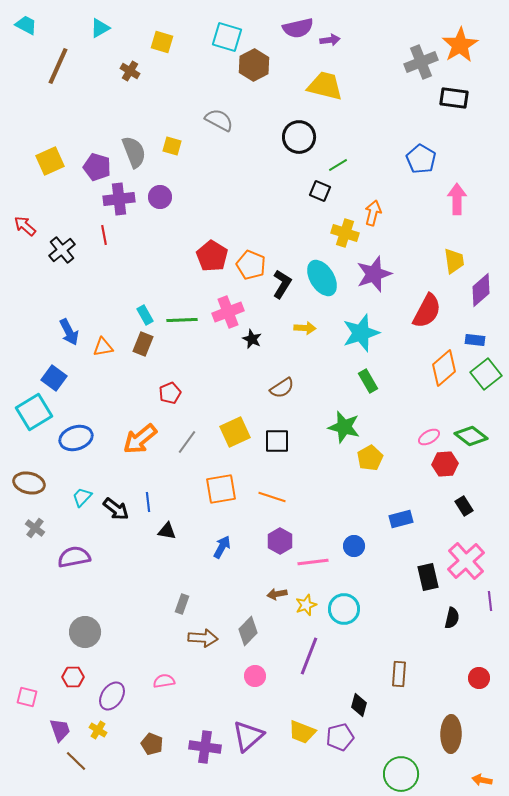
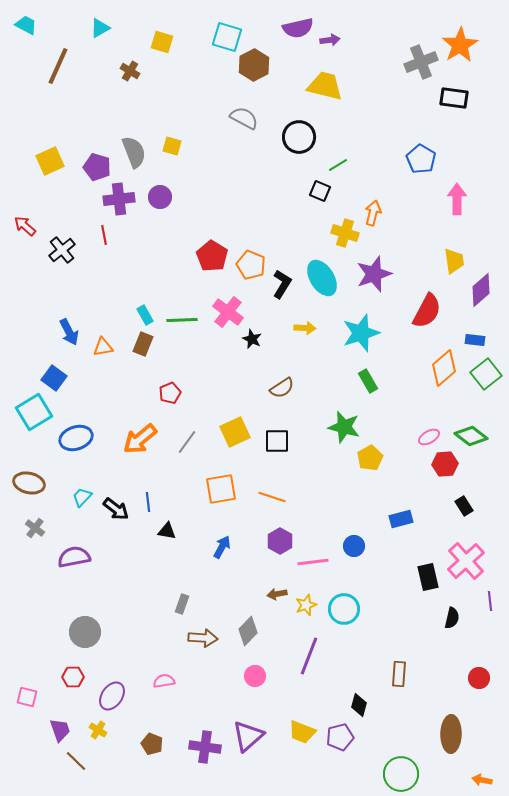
gray semicircle at (219, 120): moved 25 px right, 2 px up
pink cross at (228, 312): rotated 32 degrees counterclockwise
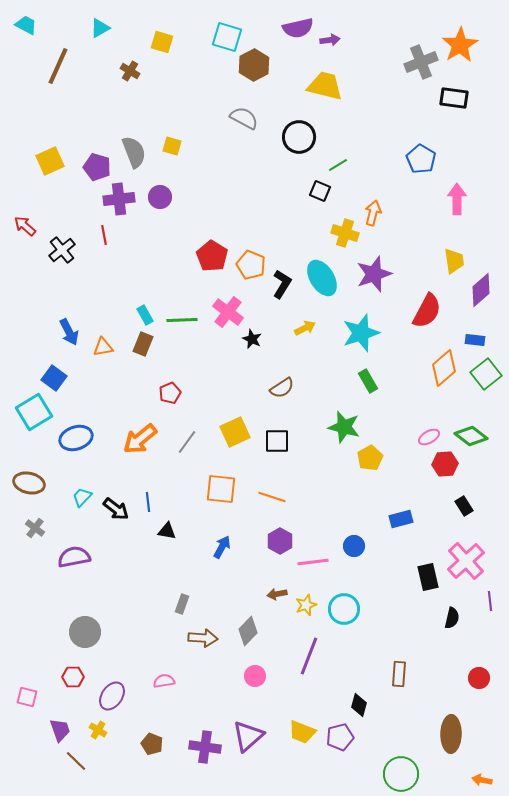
yellow arrow at (305, 328): rotated 30 degrees counterclockwise
orange square at (221, 489): rotated 16 degrees clockwise
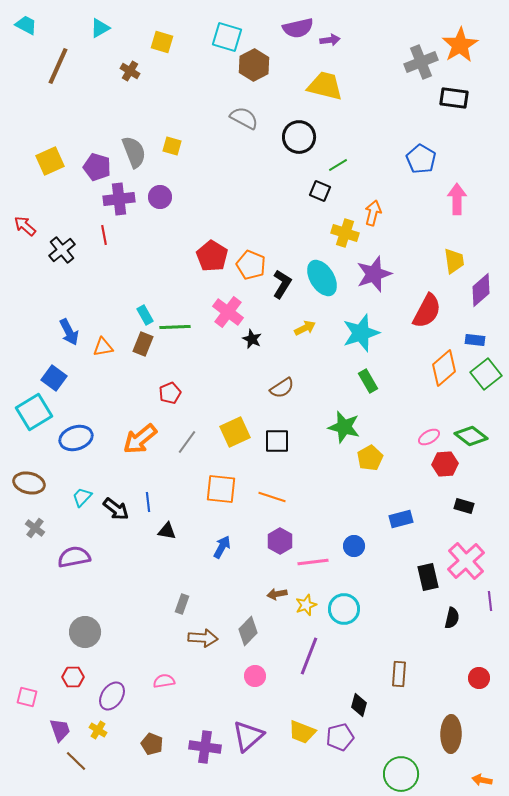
green line at (182, 320): moved 7 px left, 7 px down
black rectangle at (464, 506): rotated 42 degrees counterclockwise
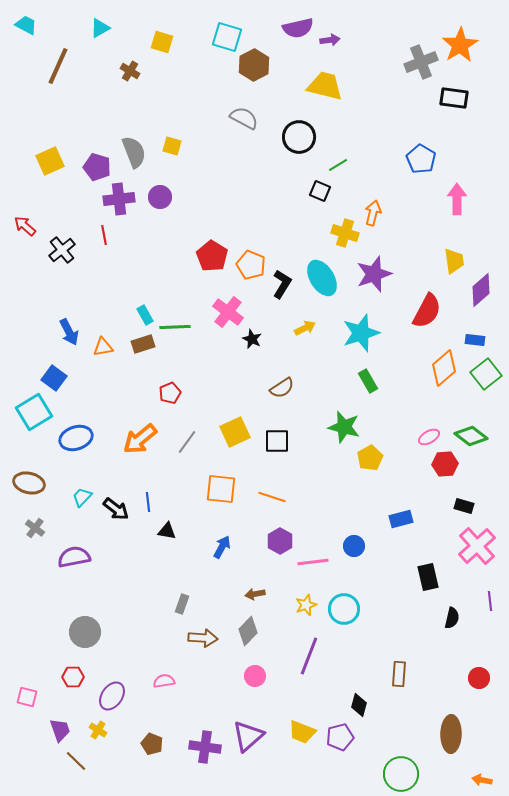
brown rectangle at (143, 344): rotated 50 degrees clockwise
pink cross at (466, 561): moved 11 px right, 15 px up
brown arrow at (277, 594): moved 22 px left
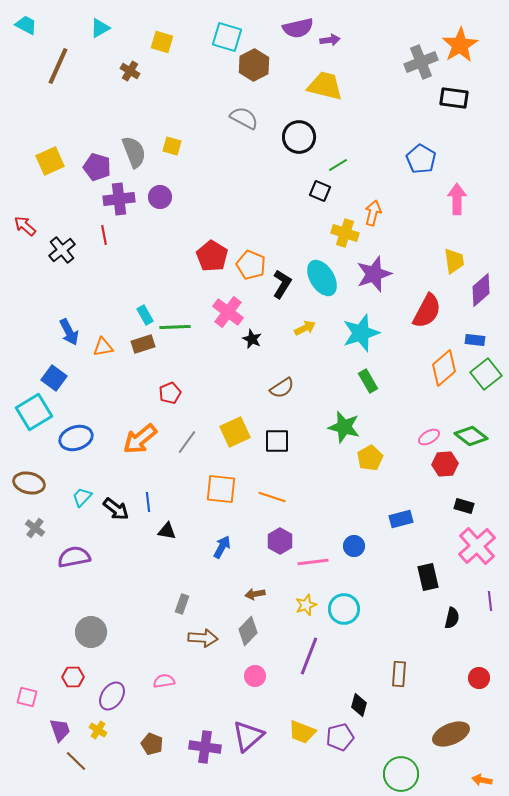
gray circle at (85, 632): moved 6 px right
brown ellipse at (451, 734): rotated 66 degrees clockwise
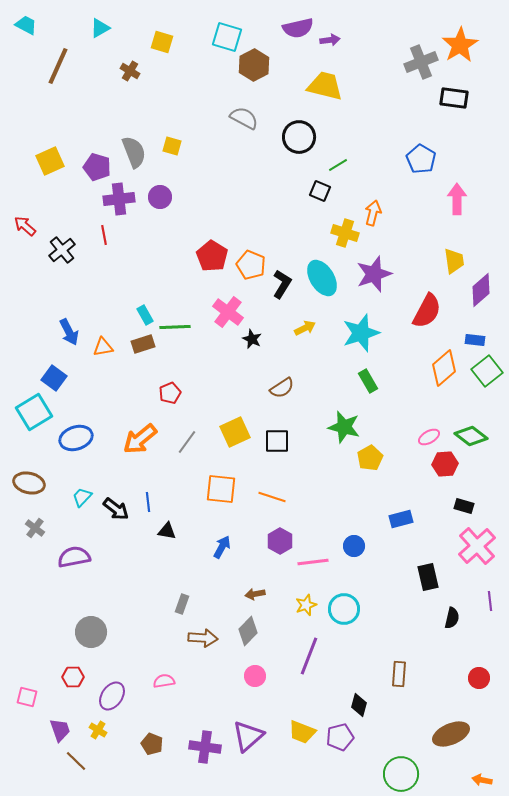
green square at (486, 374): moved 1 px right, 3 px up
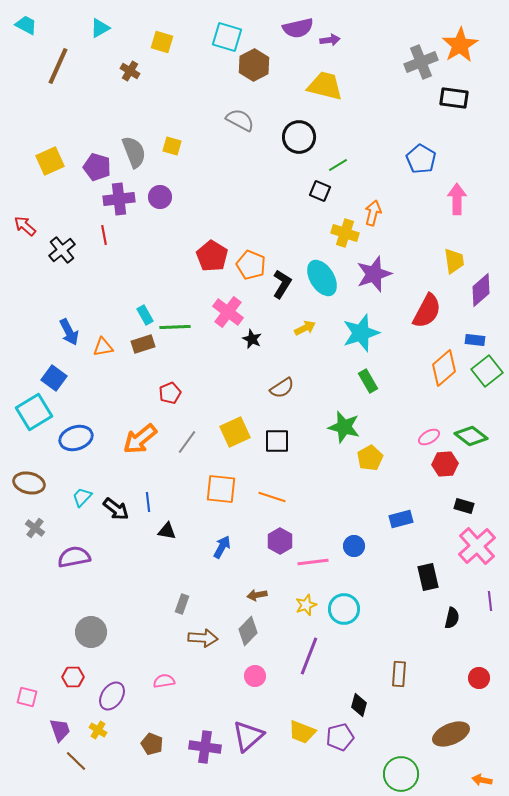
gray semicircle at (244, 118): moved 4 px left, 2 px down
brown arrow at (255, 594): moved 2 px right, 1 px down
